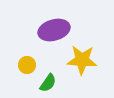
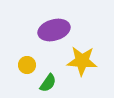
yellow star: moved 1 px down
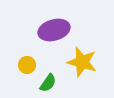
yellow star: moved 1 px down; rotated 12 degrees clockwise
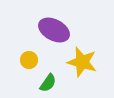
purple ellipse: rotated 44 degrees clockwise
yellow circle: moved 2 px right, 5 px up
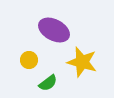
green semicircle: rotated 18 degrees clockwise
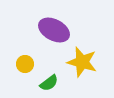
yellow circle: moved 4 px left, 4 px down
green semicircle: moved 1 px right
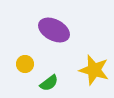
yellow star: moved 12 px right, 8 px down
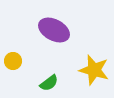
yellow circle: moved 12 px left, 3 px up
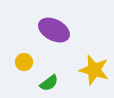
yellow circle: moved 11 px right, 1 px down
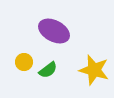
purple ellipse: moved 1 px down
green semicircle: moved 1 px left, 13 px up
